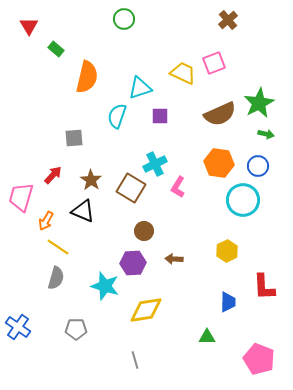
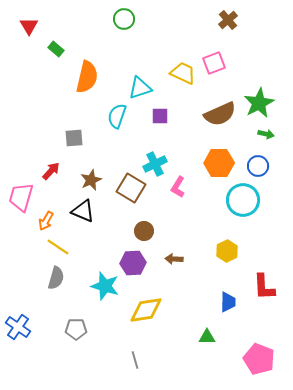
orange hexagon: rotated 8 degrees counterclockwise
red arrow: moved 2 px left, 4 px up
brown star: rotated 15 degrees clockwise
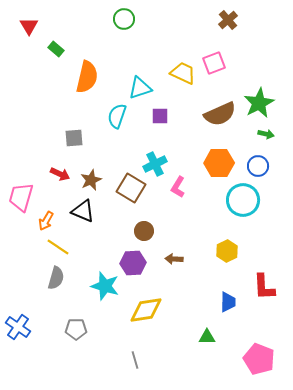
red arrow: moved 9 px right, 3 px down; rotated 72 degrees clockwise
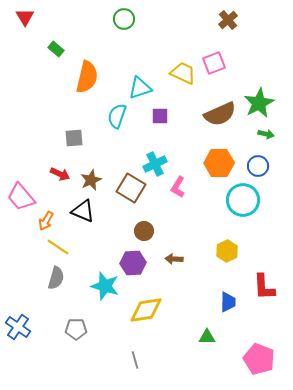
red triangle: moved 4 px left, 9 px up
pink trapezoid: rotated 56 degrees counterclockwise
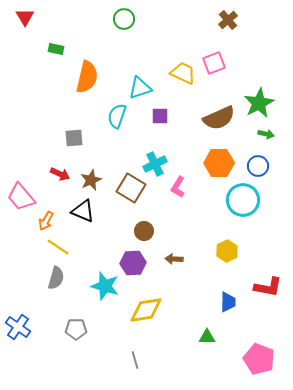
green rectangle: rotated 28 degrees counterclockwise
brown semicircle: moved 1 px left, 4 px down
red L-shape: moved 4 px right; rotated 76 degrees counterclockwise
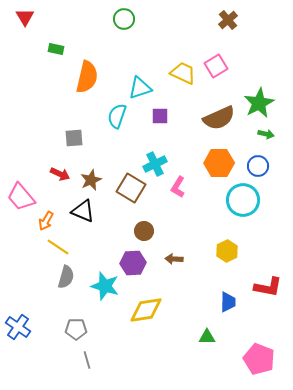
pink square: moved 2 px right, 3 px down; rotated 10 degrees counterclockwise
gray semicircle: moved 10 px right, 1 px up
gray line: moved 48 px left
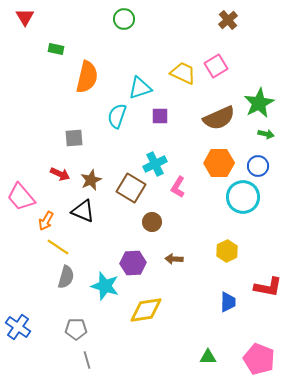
cyan circle: moved 3 px up
brown circle: moved 8 px right, 9 px up
green triangle: moved 1 px right, 20 px down
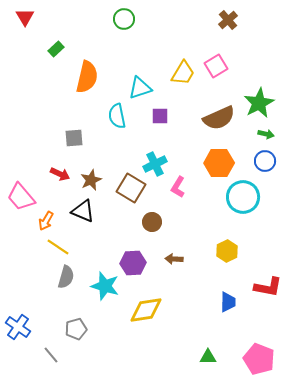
green rectangle: rotated 56 degrees counterclockwise
yellow trapezoid: rotated 96 degrees clockwise
cyan semicircle: rotated 30 degrees counterclockwise
blue circle: moved 7 px right, 5 px up
gray pentagon: rotated 15 degrees counterclockwise
gray line: moved 36 px left, 5 px up; rotated 24 degrees counterclockwise
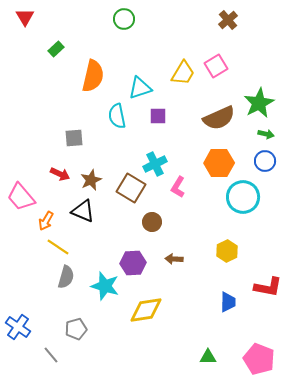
orange semicircle: moved 6 px right, 1 px up
purple square: moved 2 px left
